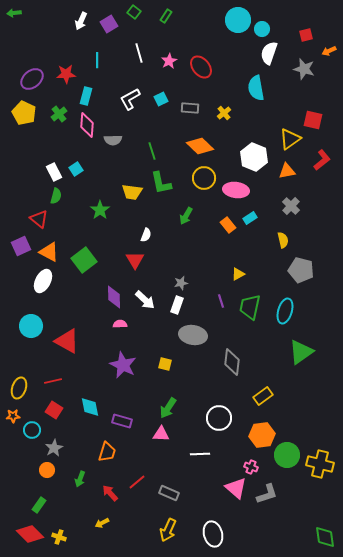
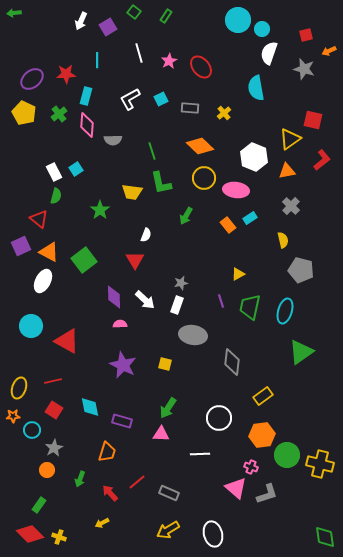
purple square at (109, 24): moved 1 px left, 3 px down
yellow arrow at (168, 530): rotated 35 degrees clockwise
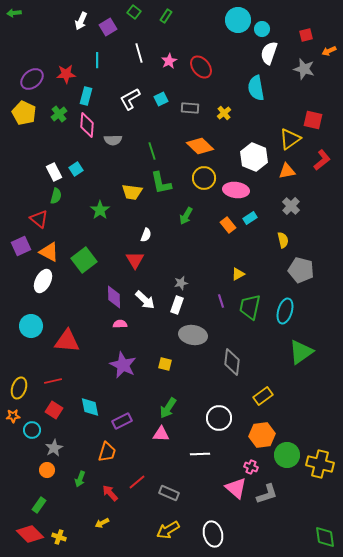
red triangle at (67, 341): rotated 24 degrees counterclockwise
purple rectangle at (122, 421): rotated 42 degrees counterclockwise
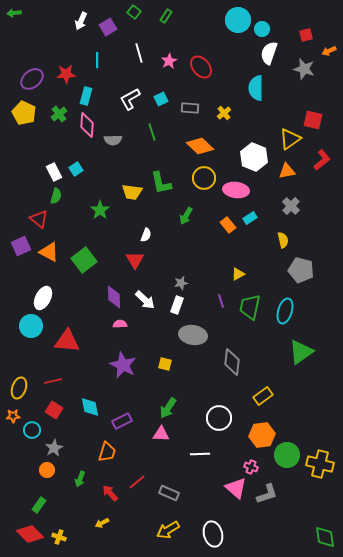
cyan semicircle at (256, 88): rotated 10 degrees clockwise
green line at (152, 151): moved 19 px up
white ellipse at (43, 281): moved 17 px down
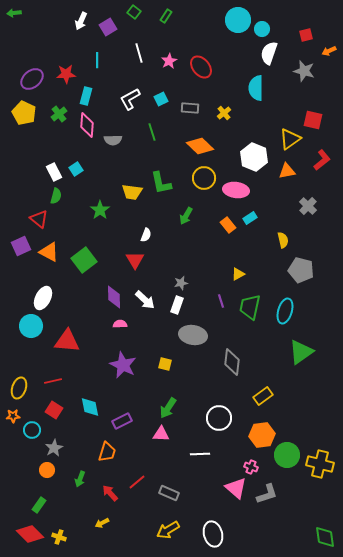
gray star at (304, 69): moved 2 px down
gray cross at (291, 206): moved 17 px right
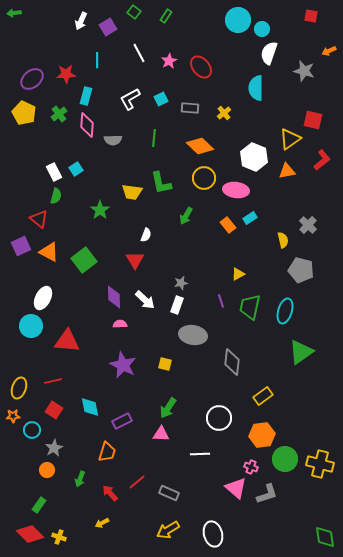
red square at (306, 35): moved 5 px right, 19 px up; rotated 24 degrees clockwise
white line at (139, 53): rotated 12 degrees counterclockwise
green line at (152, 132): moved 2 px right, 6 px down; rotated 24 degrees clockwise
gray cross at (308, 206): moved 19 px down
green circle at (287, 455): moved 2 px left, 4 px down
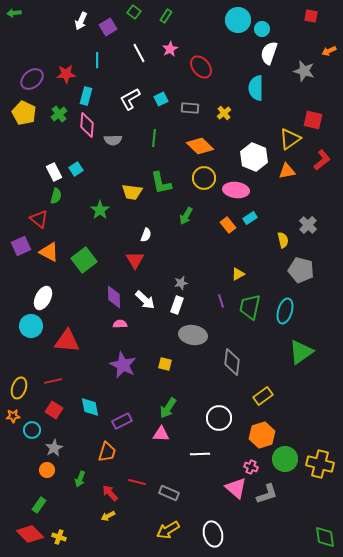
pink star at (169, 61): moved 1 px right, 12 px up
orange hexagon at (262, 435): rotated 10 degrees counterclockwise
red line at (137, 482): rotated 54 degrees clockwise
yellow arrow at (102, 523): moved 6 px right, 7 px up
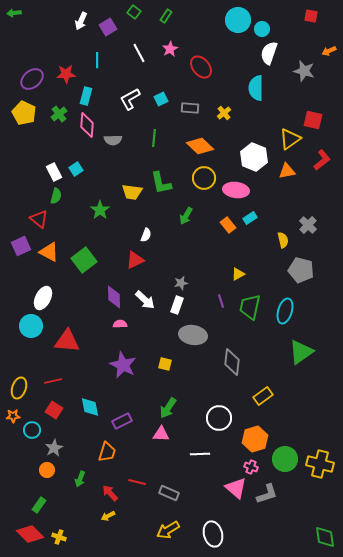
red triangle at (135, 260): rotated 36 degrees clockwise
orange hexagon at (262, 435): moved 7 px left, 4 px down
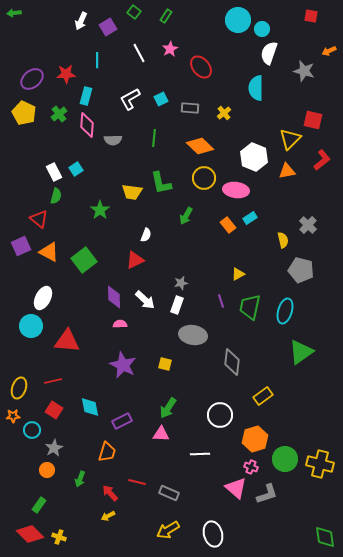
yellow triangle at (290, 139): rotated 10 degrees counterclockwise
white circle at (219, 418): moved 1 px right, 3 px up
